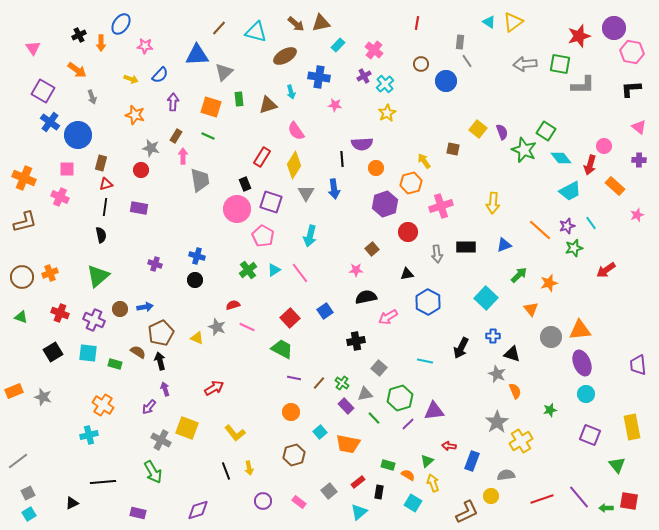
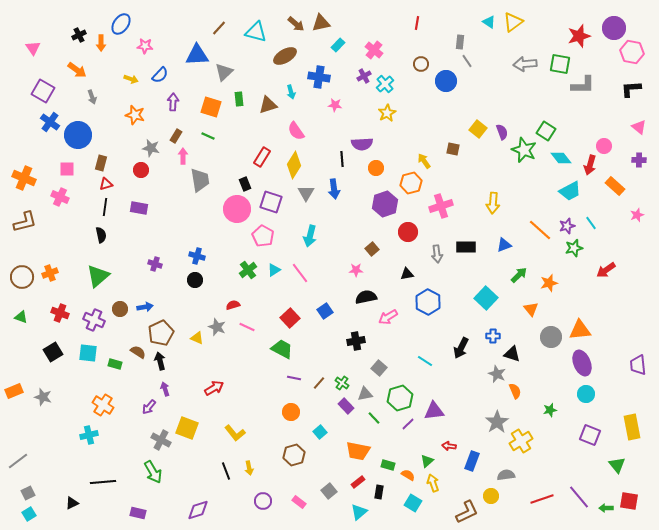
cyan line at (425, 361): rotated 21 degrees clockwise
orange trapezoid at (348, 444): moved 10 px right, 7 px down
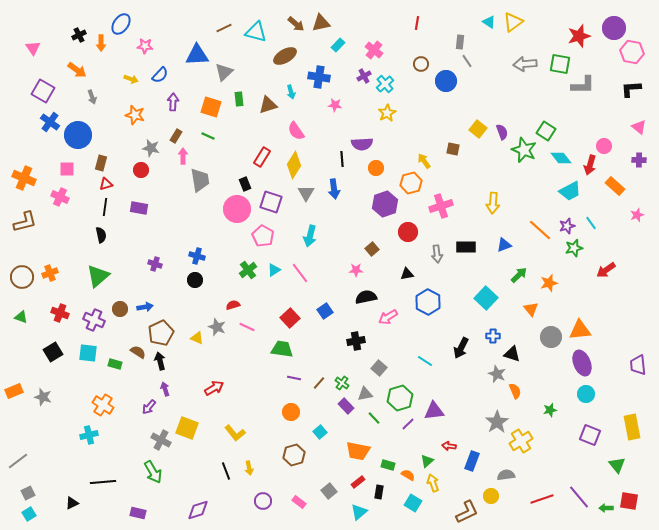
brown line at (219, 28): moved 5 px right; rotated 21 degrees clockwise
green trapezoid at (282, 349): rotated 20 degrees counterclockwise
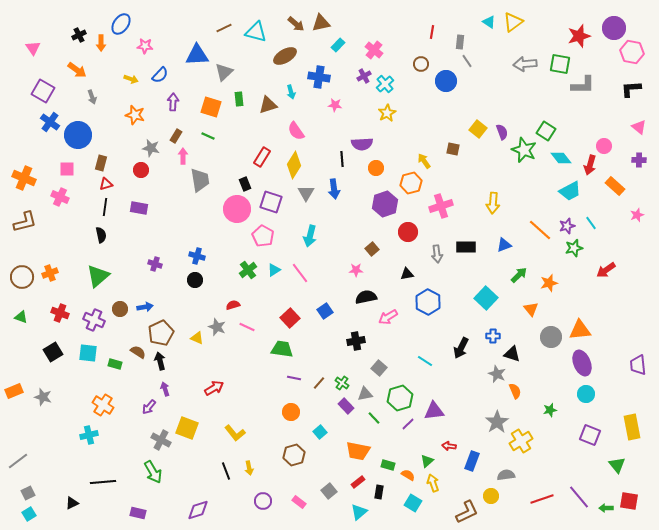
red line at (417, 23): moved 15 px right, 9 px down
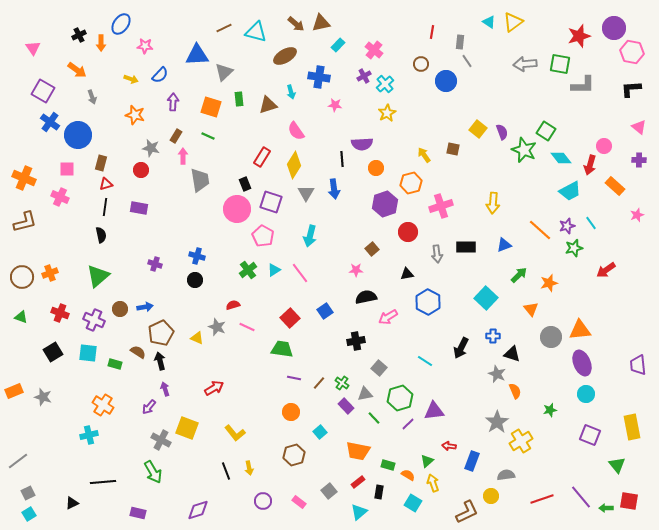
yellow arrow at (424, 161): moved 6 px up
purple line at (579, 497): moved 2 px right
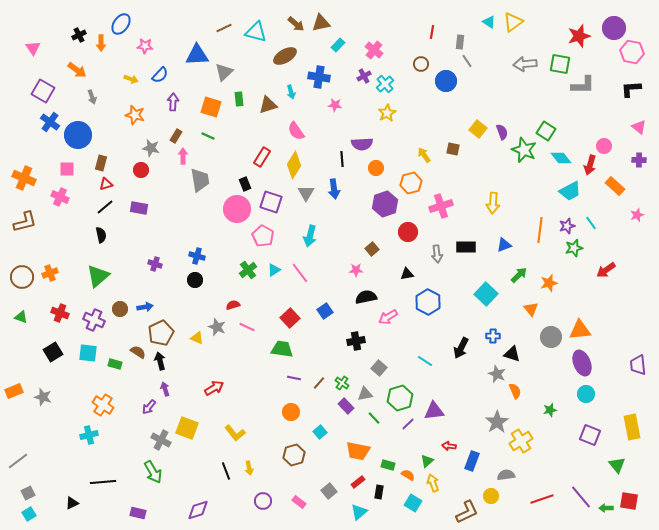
black line at (105, 207): rotated 42 degrees clockwise
orange line at (540, 230): rotated 55 degrees clockwise
cyan square at (486, 298): moved 4 px up
